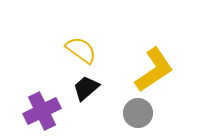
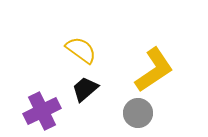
black trapezoid: moved 1 px left, 1 px down
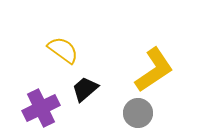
yellow semicircle: moved 18 px left
purple cross: moved 1 px left, 3 px up
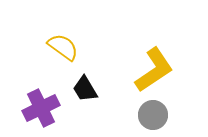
yellow semicircle: moved 3 px up
black trapezoid: rotated 80 degrees counterclockwise
gray circle: moved 15 px right, 2 px down
